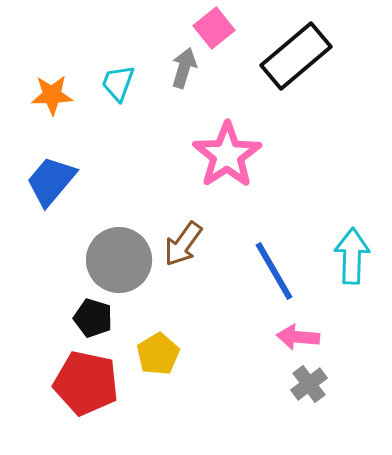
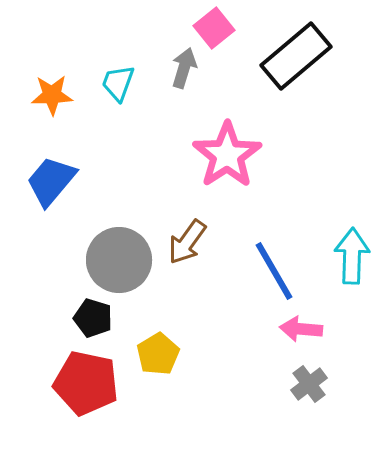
brown arrow: moved 4 px right, 2 px up
pink arrow: moved 3 px right, 8 px up
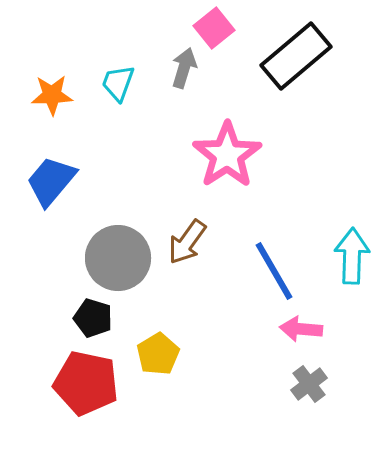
gray circle: moved 1 px left, 2 px up
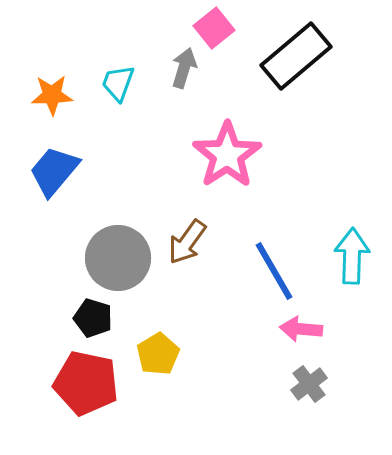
blue trapezoid: moved 3 px right, 10 px up
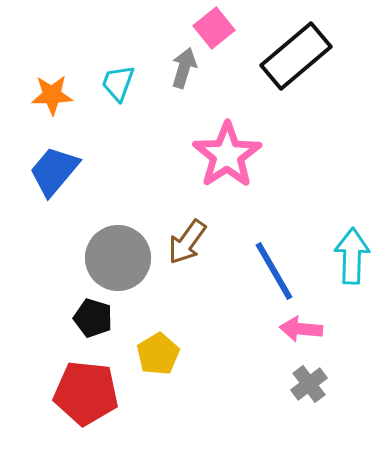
red pentagon: moved 10 px down; rotated 6 degrees counterclockwise
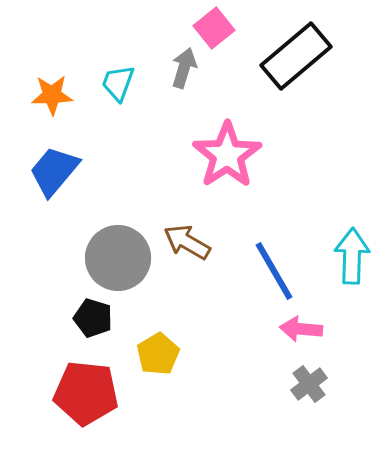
brown arrow: rotated 84 degrees clockwise
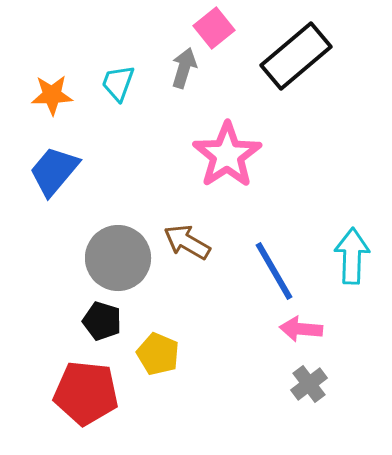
black pentagon: moved 9 px right, 3 px down
yellow pentagon: rotated 18 degrees counterclockwise
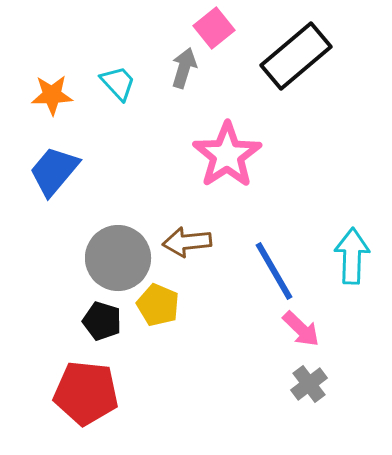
cyan trapezoid: rotated 117 degrees clockwise
brown arrow: rotated 36 degrees counterclockwise
pink arrow: rotated 141 degrees counterclockwise
yellow pentagon: moved 49 px up
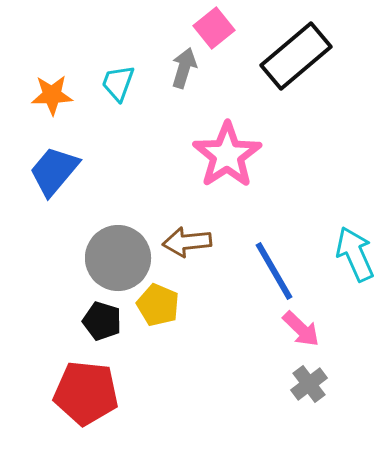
cyan trapezoid: rotated 117 degrees counterclockwise
cyan arrow: moved 3 px right, 2 px up; rotated 26 degrees counterclockwise
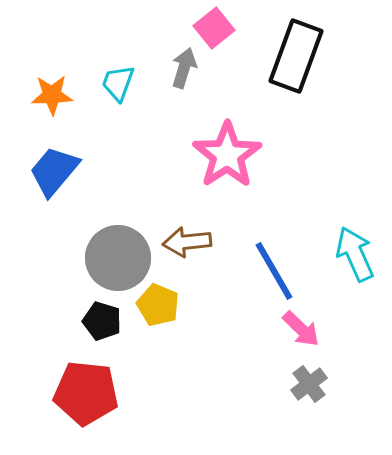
black rectangle: rotated 30 degrees counterclockwise
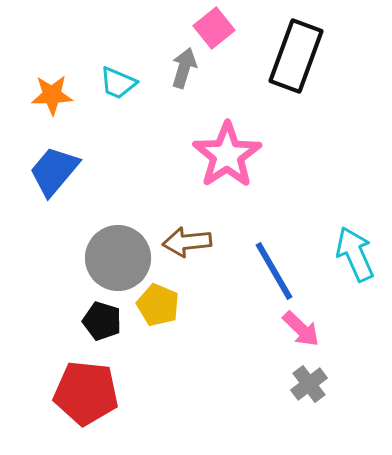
cyan trapezoid: rotated 87 degrees counterclockwise
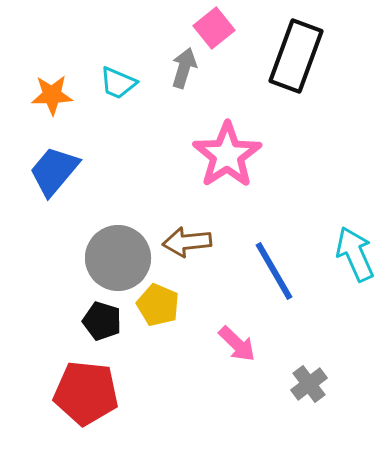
pink arrow: moved 64 px left, 15 px down
